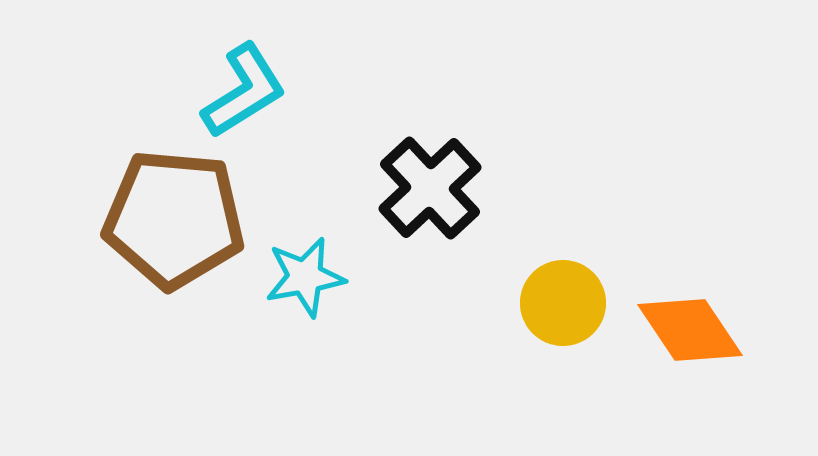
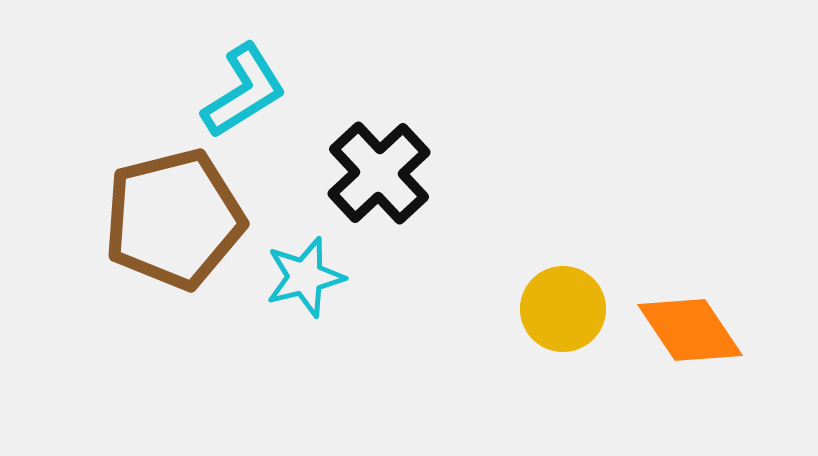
black cross: moved 51 px left, 15 px up
brown pentagon: rotated 19 degrees counterclockwise
cyan star: rotated 4 degrees counterclockwise
yellow circle: moved 6 px down
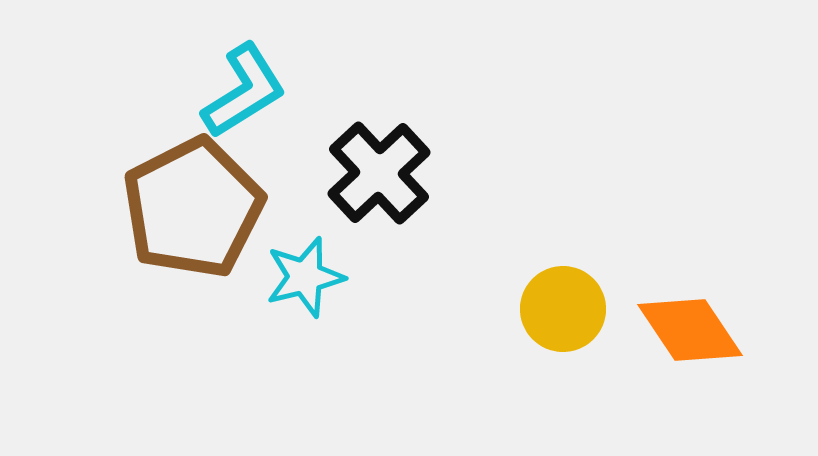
brown pentagon: moved 19 px right, 11 px up; rotated 13 degrees counterclockwise
